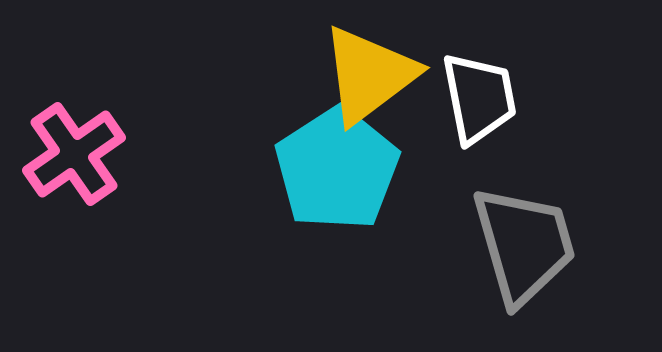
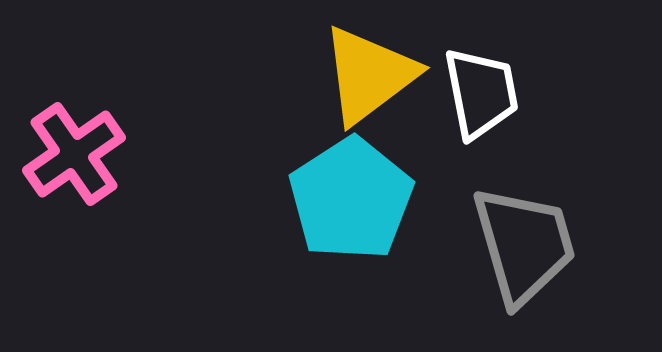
white trapezoid: moved 2 px right, 5 px up
cyan pentagon: moved 14 px right, 30 px down
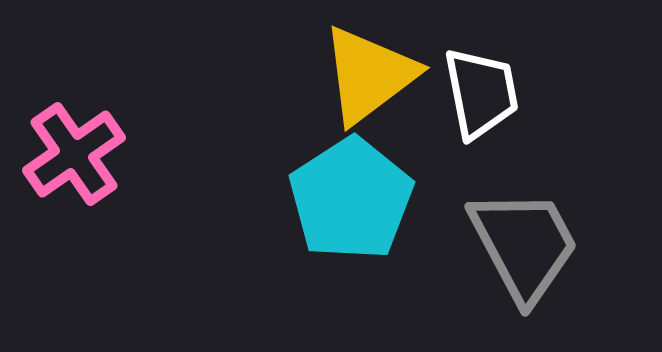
gray trapezoid: rotated 12 degrees counterclockwise
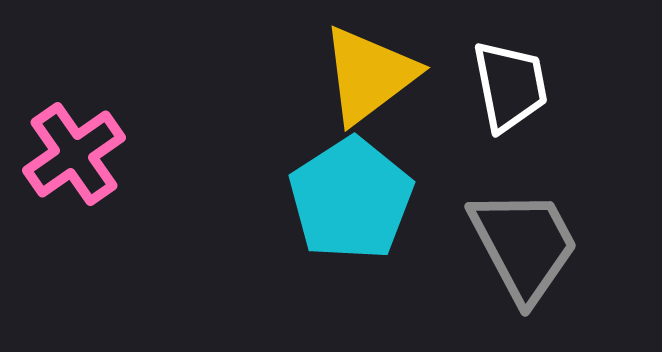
white trapezoid: moved 29 px right, 7 px up
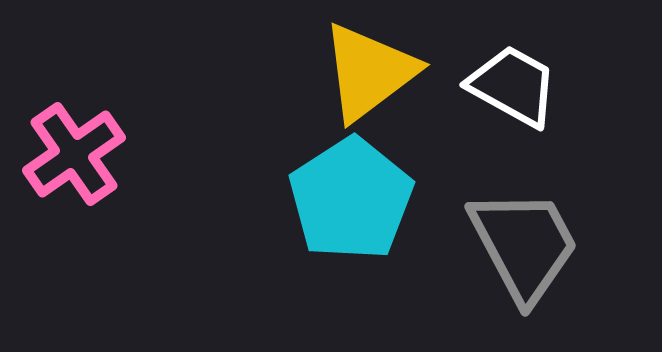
yellow triangle: moved 3 px up
white trapezoid: moved 3 px right; rotated 50 degrees counterclockwise
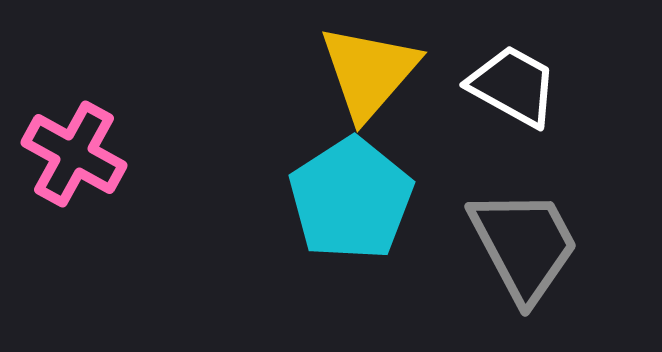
yellow triangle: rotated 12 degrees counterclockwise
pink cross: rotated 26 degrees counterclockwise
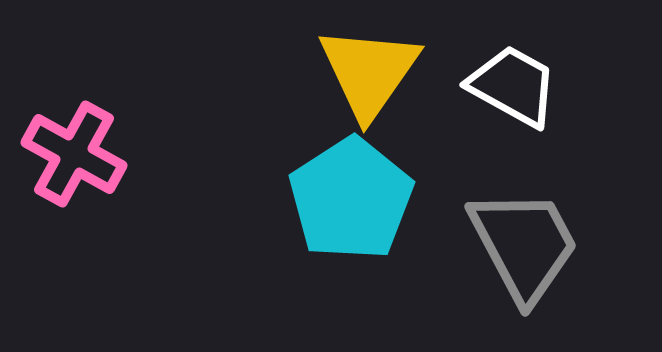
yellow triangle: rotated 6 degrees counterclockwise
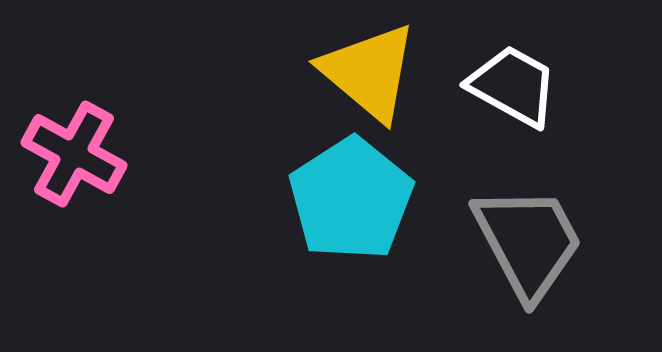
yellow triangle: rotated 25 degrees counterclockwise
gray trapezoid: moved 4 px right, 3 px up
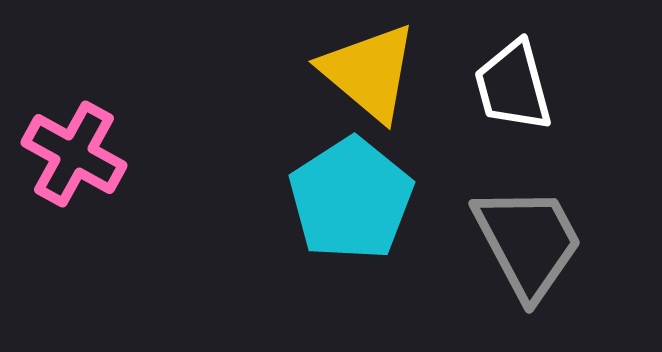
white trapezoid: rotated 134 degrees counterclockwise
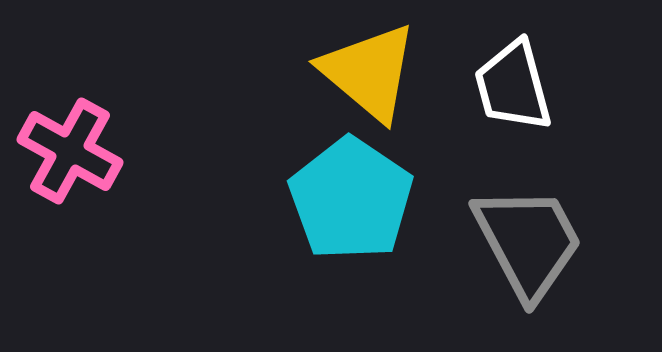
pink cross: moved 4 px left, 3 px up
cyan pentagon: rotated 5 degrees counterclockwise
